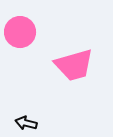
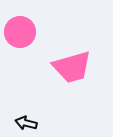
pink trapezoid: moved 2 px left, 2 px down
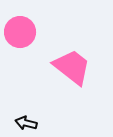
pink trapezoid: rotated 126 degrees counterclockwise
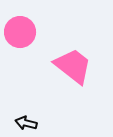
pink trapezoid: moved 1 px right, 1 px up
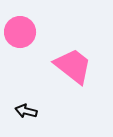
black arrow: moved 12 px up
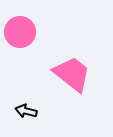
pink trapezoid: moved 1 px left, 8 px down
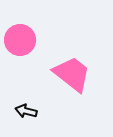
pink circle: moved 8 px down
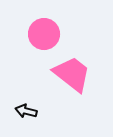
pink circle: moved 24 px right, 6 px up
